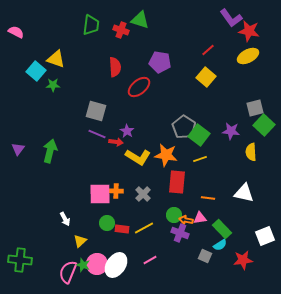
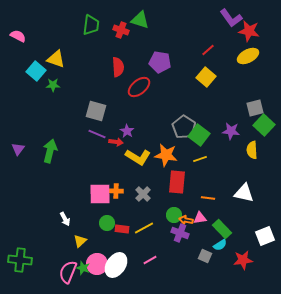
pink semicircle at (16, 32): moved 2 px right, 4 px down
red semicircle at (115, 67): moved 3 px right
yellow semicircle at (251, 152): moved 1 px right, 2 px up
green star at (83, 265): moved 3 px down
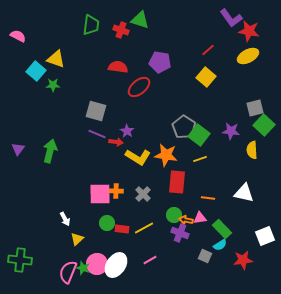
red semicircle at (118, 67): rotated 78 degrees counterclockwise
yellow triangle at (80, 241): moved 3 px left, 2 px up
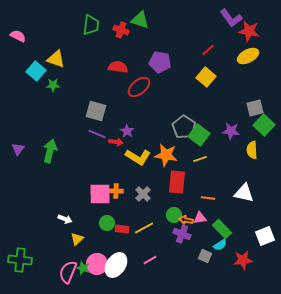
white arrow at (65, 219): rotated 40 degrees counterclockwise
purple cross at (180, 233): moved 2 px right, 1 px down
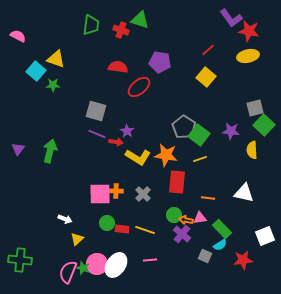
yellow ellipse at (248, 56): rotated 15 degrees clockwise
yellow line at (144, 228): moved 1 px right, 2 px down; rotated 48 degrees clockwise
purple cross at (182, 234): rotated 18 degrees clockwise
pink line at (150, 260): rotated 24 degrees clockwise
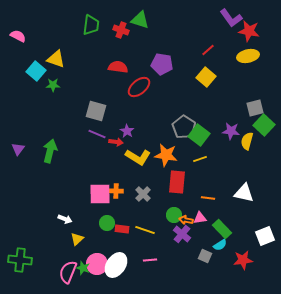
purple pentagon at (160, 62): moved 2 px right, 2 px down
yellow semicircle at (252, 150): moved 5 px left, 9 px up; rotated 18 degrees clockwise
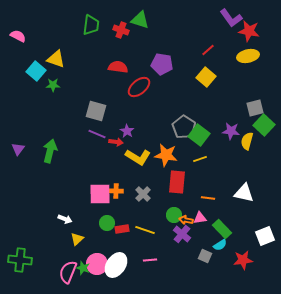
red rectangle at (122, 229): rotated 16 degrees counterclockwise
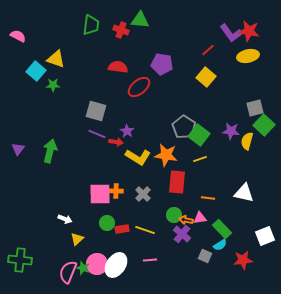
purple L-shape at (231, 18): moved 15 px down
green triangle at (140, 20): rotated 12 degrees counterclockwise
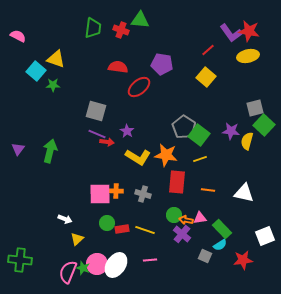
green trapezoid at (91, 25): moved 2 px right, 3 px down
red arrow at (116, 142): moved 9 px left
gray cross at (143, 194): rotated 28 degrees counterclockwise
orange line at (208, 198): moved 8 px up
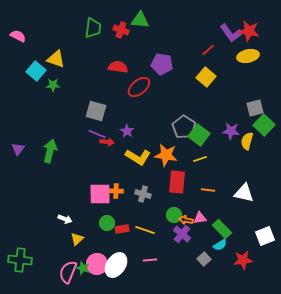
gray square at (205, 256): moved 1 px left, 3 px down; rotated 24 degrees clockwise
